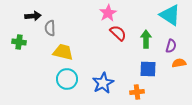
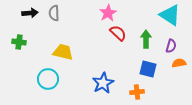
black arrow: moved 3 px left, 3 px up
gray semicircle: moved 4 px right, 15 px up
blue square: rotated 12 degrees clockwise
cyan circle: moved 19 px left
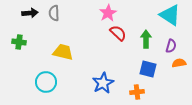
cyan circle: moved 2 px left, 3 px down
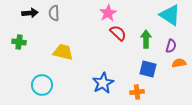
cyan circle: moved 4 px left, 3 px down
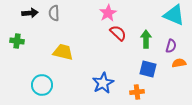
cyan triangle: moved 4 px right; rotated 10 degrees counterclockwise
green cross: moved 2 px left, 1 px up
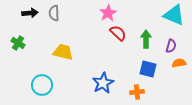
green cross: moved 1 px right, 2 px down; rotated 24 degrees clockwise
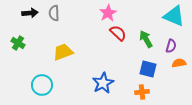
cyan triangle: moved 1 px down
green arrow: rotated 30 degrees counterclockwise
yellow trapezoid: rotated 35 degrees counterclockwise
orange cross: moved 5 px right
